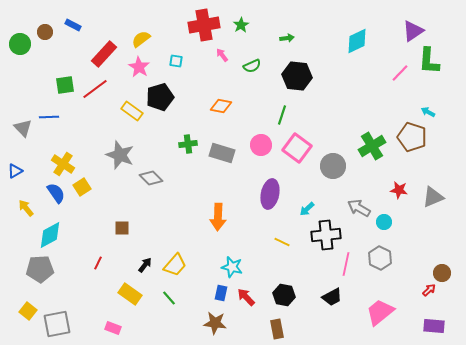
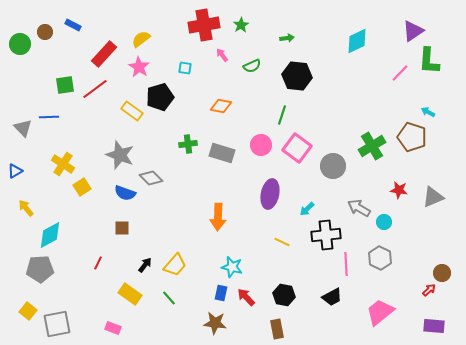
cyan square at (176, 61): moved 9 px right, 7 px down
blue semicircle at (56, 193): moved 69 px right; rotated 145 degrees clockwise
pink line at (346, 264): rotated 15 degrees counterclockwise
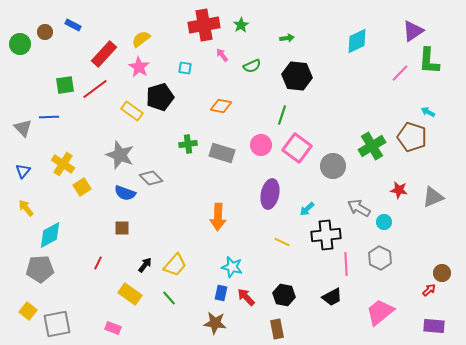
blue triangle at (15, 171): moved 8 px right; rotated 21 degrees counterclockwise
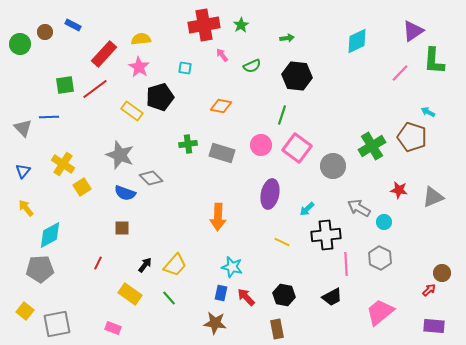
yellow semicircle at (141, 39): rotated 30 degrees clockwise
green L-shape at (429, 61): moved 5 px right
yellow square at (28, 311): moved 3 px left
